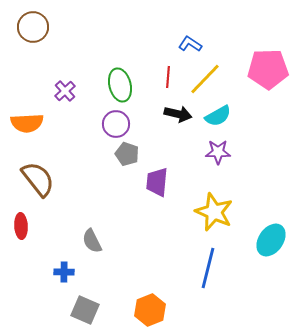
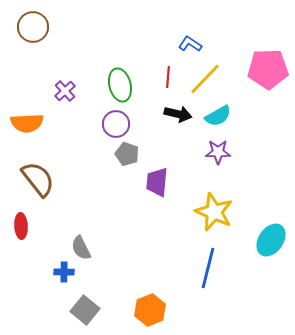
gray semicircle: moved 11 px left, 7 px down
gray square: rotated 16 degrees clockwise
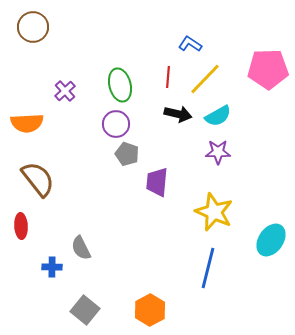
blue cross: moved 12 px left, 5 px up
orange hexagon: rotated 8 degrees counterclockwise
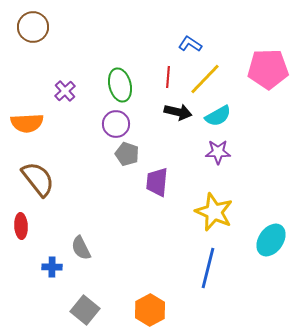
black arrow: moved 2 px up
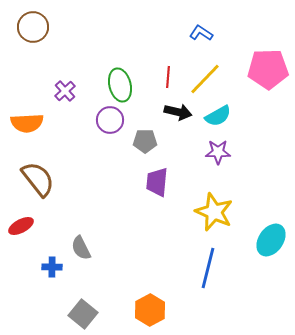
blue L-shape: moved 11 px right, 11 px up
purple circle: moved 6 px left, 4 px up
gray pentagon: moved 18 px right, 13 px up; rotated 20 degrees counterclockwise
red ellipse: rotated 65 degrees clockwise
gray square: moved 2 px left, 4 px down
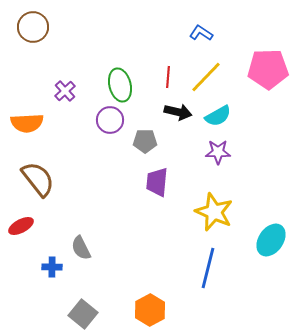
yellow line: moved 1 px right, 2 px up
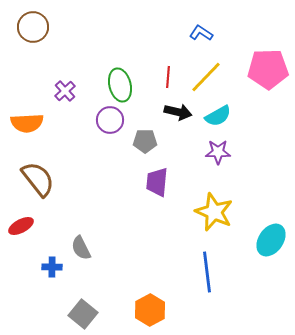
blue line: moved 1 px left, 4 px down; rotated 21 degrees counterclockwise
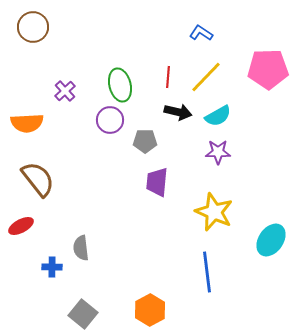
gray semicircle: rotated 20 degrees clockwise
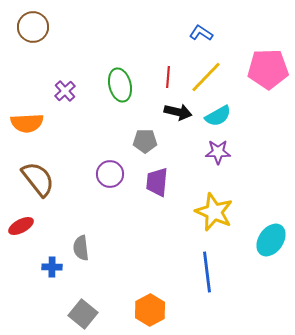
purple circle: moved 54 px down
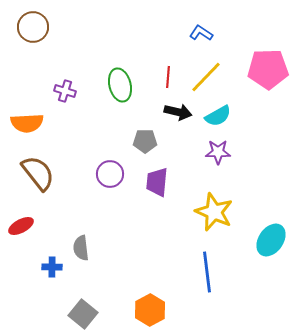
purple cross: rotated 30 degrees counterclockwise
brown semicircle: moved 6 px up
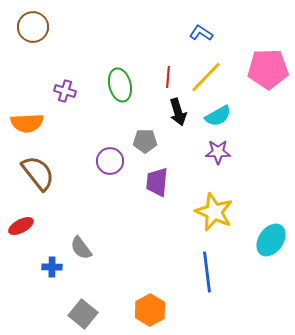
black arrow: rotated 60 degrees clockwise
purple circle: moved 13 px up
gray semicircle: rotated 30 degrees counterclockwise
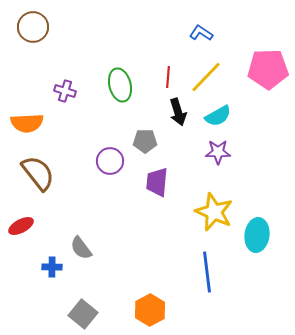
cyan ellipse: moved 14 px left, 5 px up; rotated 28 degrees counterclockwise
